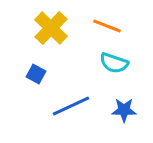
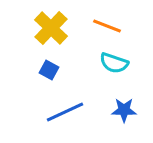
blue square: moved 13 px right, 4 px up
blue line: moved 6 px left, 6 px down
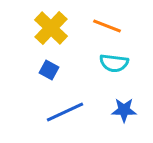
cyan semicircle: rotated 12 degrees counterclockwise
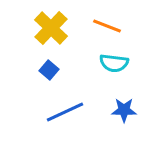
blue square: rotated 12 degrees clockwise
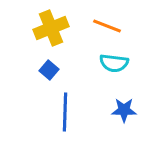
yellow cross: rotated 24 degrees clockwise
blue line: rotated 63 degrees counterclockwise
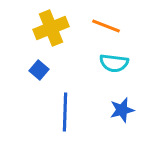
orange line: moved 1 px left
blue square: moved 10 px left
blue star: moved 2 px left; rotated 15 degrees counterclockwise
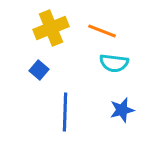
orange line: moved 4 px left, 5 px down
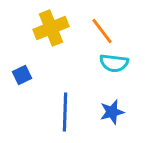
orange line: rotated 32 degrees clockwise
blue square: moved 17 px left, 5 px down; rotated 24 degrees clockwise
blue star: moved 10 px left, 2 px down
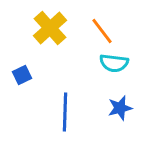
yellow cross: moved 1 px left; rotated 20 degrees counterclockwise
blue star: moved 8 px right, 4 px up
